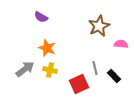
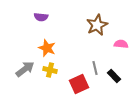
purple semicircle: rotated 24 degrees counterclockwise
brown star: moved 2 px left, 1 px up
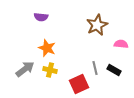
black rectangle: moved 6 px up; rotated 16 degrees counterclockwise
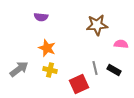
brown star: rotated 20 degrees clockwise
gray arrow: moved 6 px left
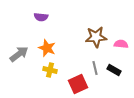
brown star: moved 1 px left, 12 px down
gray arrow: moved 15 px up
red square: moved 1 px left
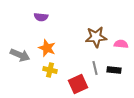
gray arrow: moved 1 px right, 1 px down; rotated 60 degrees clockwise
black rectangle: rotated 24 degrees counterclockwise
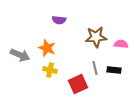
purple semicircle: moved 18 px right, 3 px down
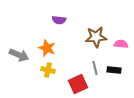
gray arrow: moved 1 px left
yellow cross: moved 2 px left
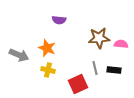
brown star: moved 3 px right, 1 px down
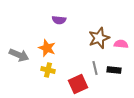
brown star: rotated 15 degrees counterclockwise
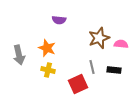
gray arrow: rotated 54 degrees clockwise
gray line: moved 3 px left, 1 px up
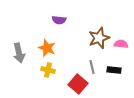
gray arrow: moved 2 px up
red square: rotated 24 degrees counterclockwise
